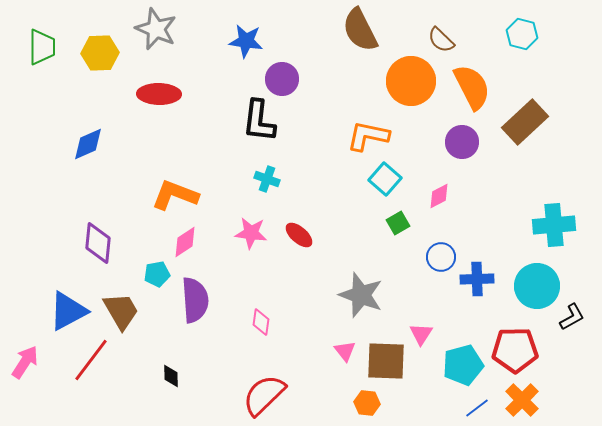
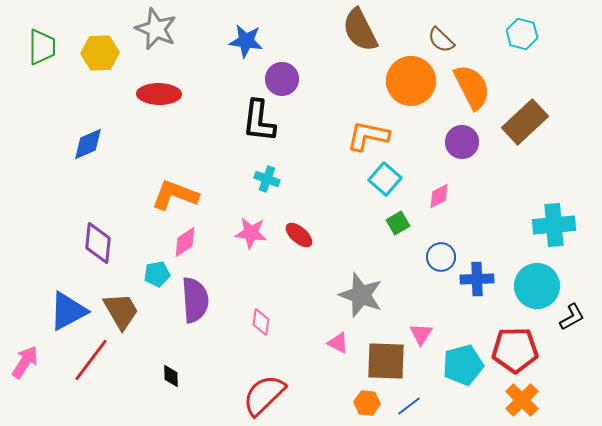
pink triangle at (345, 351): moved 7 px left, 8 px up; rotated 25 degrees counterclockwise
blue line at (477, 408): moved 68 px left, 2 px up
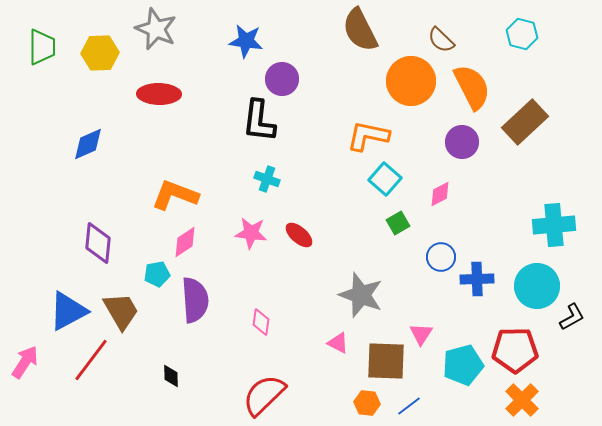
pink diamond at (439, 196): moved 1 px right, 2 px up
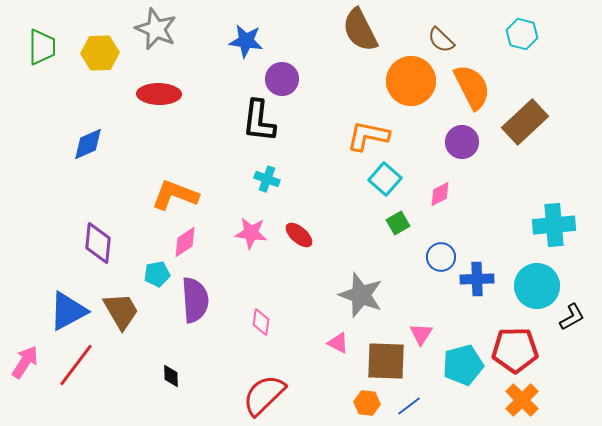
red line at (91, 360): moved 15 px left, 5 px down
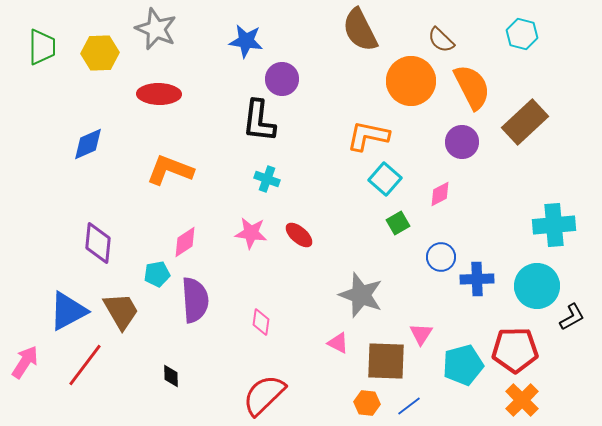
orange L-shape at (175, 195): moved 5 px left, 25 px up
red line at (76, 365): moved 9 px right
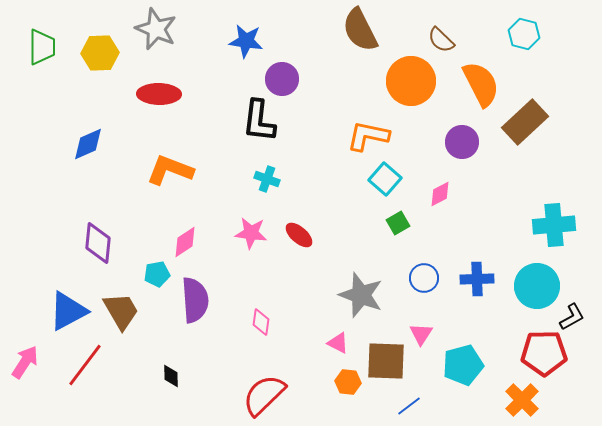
cyan hexagon at (522, 34): moved 2 px right
orange semicircle at (472, 87): moved 9 px right, 3 px up
blue circle at (441, 257): moved 17 px left, 21 px down
red pentagon at (515, 350): moved 29 px right, 3 px down
orange hexagon at (367, 403): moved 19 px left, 21 px up
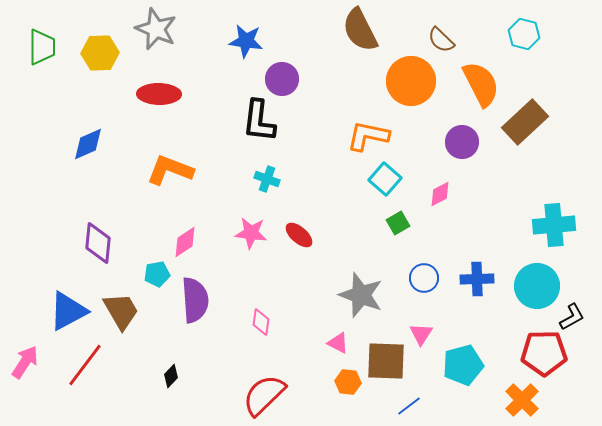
black diamond at (171, 376): rotated 45 degrees clockwise
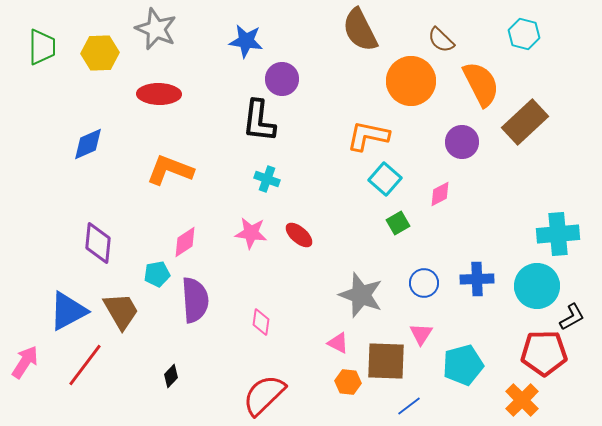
cyan cross at (554, 225): moved 4 px right, 9 px down
blue circle at (424, 278): moved 5 px down
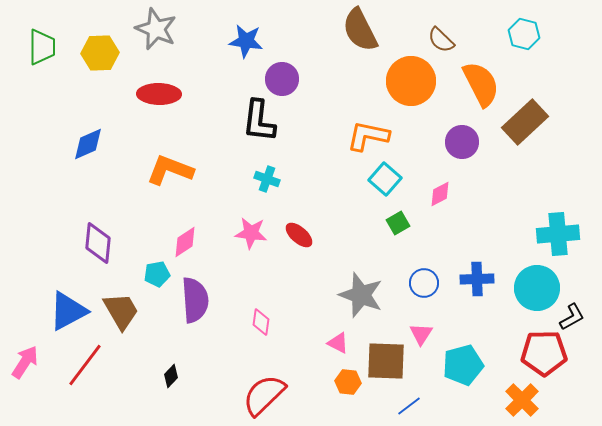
cyan circle at (537, 286): moved 2 px down
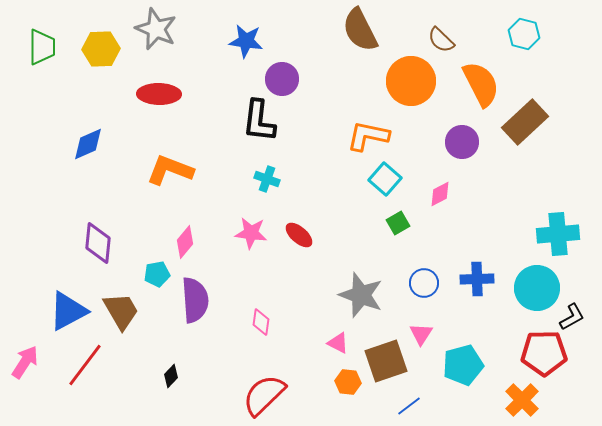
yellow hexagon at (100, 53): moved 1 px right, 4 px up
pink diamond at (185, 242): rotated 16 degrees counterclockwise
brown square at (386, 361): rotated 21 degrees counterclockwise
